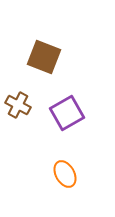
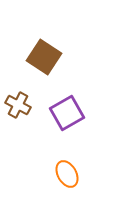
brown square: rotated 12 degrees clockwise
orange ellipse: moved 2 px right
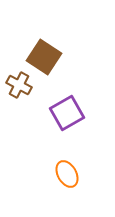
brown cross: moved 1 px right, 20 px up
